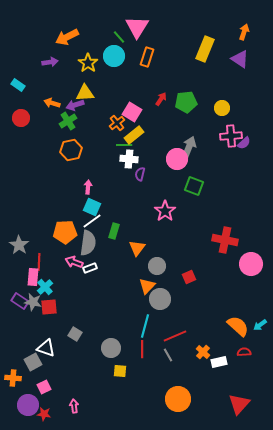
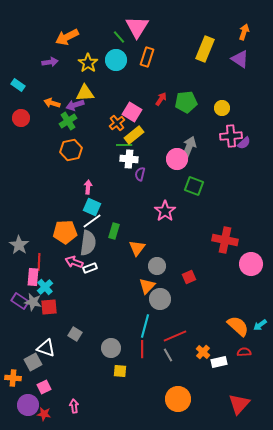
cyan circle at (114, 56): moved 2 px right, 4 px down
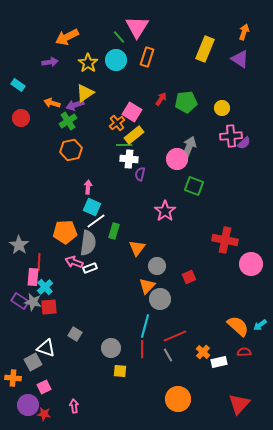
yellow triangle at (85, 93): rotated 30 degrees counterclockwise
white line at (92, 221): moved 4 px right
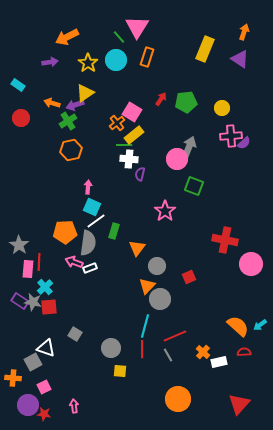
pink rectangle at (33, 277): moved 5 px left, 8 px up
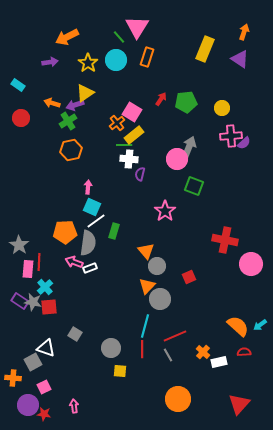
orange triangle at (137, 248): moved 9 px right, 3 px down; rotated 18 degrees counterclockwise
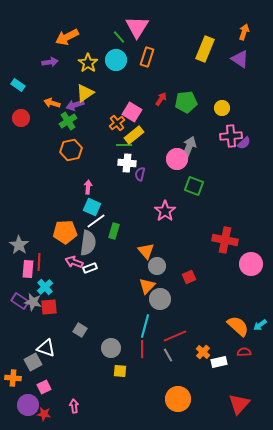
white cross at (129, 159): moved 2 px left, 4 px down
gray square at (75, 334): moved 5 px right, 4 px up
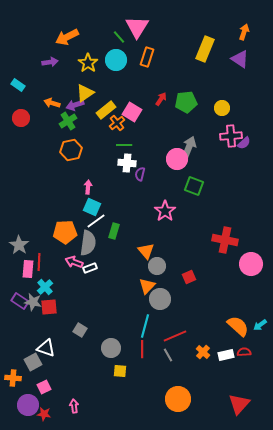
yellow rectangle at (134, 135): moved 28 px left, 25 px up
white rectangle at (219, 362): moved 7 px right, 7 px up
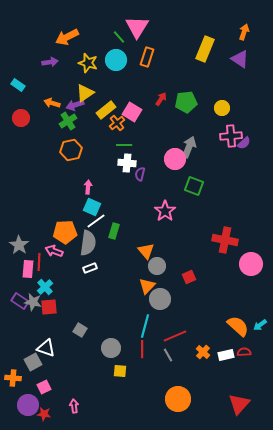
yellow star at (88, 63): rotated 18 degrees counterclockwise
pink circle at (177, 159): moved 2 px left
pink arrow at (74, 262): moved 20 px left, 11 px up
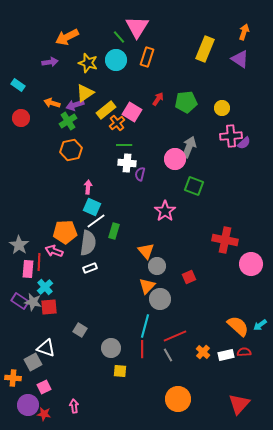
red arrow at (161, 99): moved 3 px left
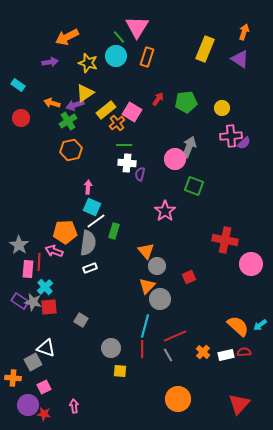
cyan circle at (116, 60): moved 4 px up
gray square at (80, 330): moved 1 px right, 10 px up
